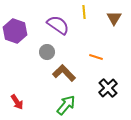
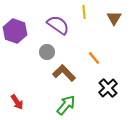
orange line: moved 2 px left, 1 px down; rotated 32 degrees clockwise
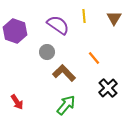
yellow line: moved 4 px down
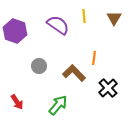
gray circle: moved 8 px left, 14 px down
orange line: rotated 48 degrees clockwise
brown L-shape: moved 10 px right
green arrow: moved 8 px left
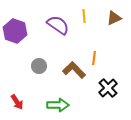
brown triangle: rotated 35 degrees clockwise
brown L-shape: moved 3 px up
green arrow: rotated 50 degrees clockwise
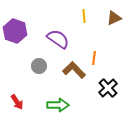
purple semicircle: moved 14 px down
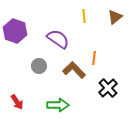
brown triangle: moved 1 px right, 1 px up; rotated 14 degrees counterclockwise
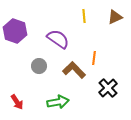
brown triangle: rotated 14 degrees clockwise
green arrow: moved 3 px up; rotated 10 degrees counterclockwise
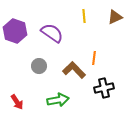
purple semicircle: moved 6 px left, 6 px up
black cross: moved 4 px left; rotated 30 degrees clockwise
green arrow: moved 2 px up
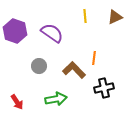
yellow line: moved 1 px right
green arrow: moved 2 px left, 1 px up
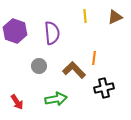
purple semicircle: rotated 50 degrees clockwise
